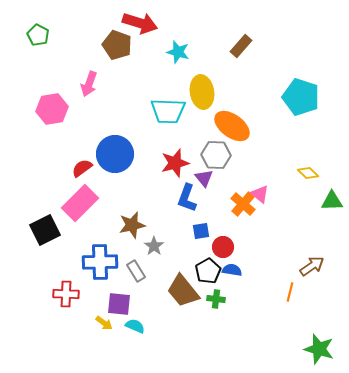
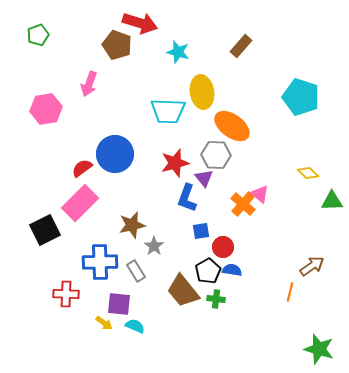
green pentagon: rotated 25 degrees clockwise
pink hexagon: moved 6 px left
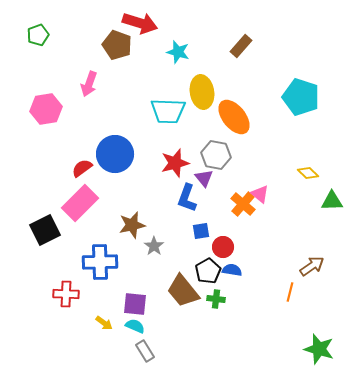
orange ellipse: moved 2 px right, 9 px up; rotated 15 degrees clockwise
gray hexagon: rotated 8 degrees clockwise
gray rectangle: moved 9 px right, 80 px down
purple square: moved 16 px right
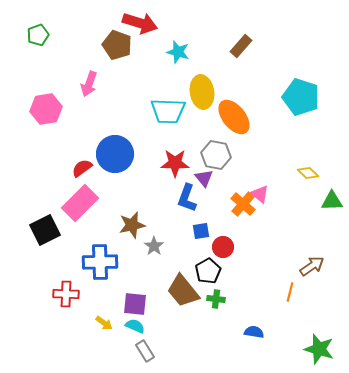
red star: rotated 16 degrees clockwise
blue semicircle: moved 22 px right, 62 px down
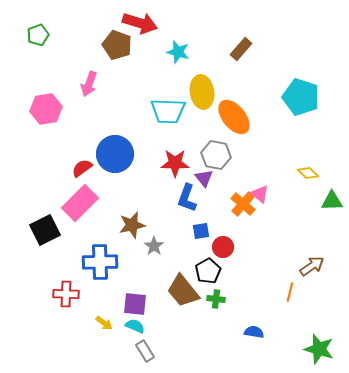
brown rectangle: moved 3 px down
